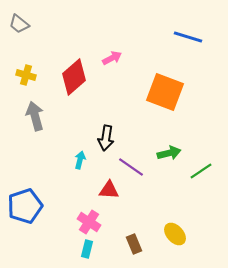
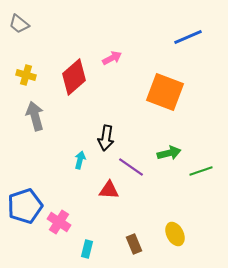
blue line: rotated 40 degrees counterclockwise
green line: rotated 15 degrees clockwise
pink cross: moved 30 px left
yellow ellipse: rotated 15 degrees clockwise
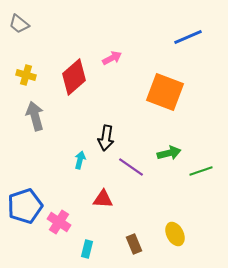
red triangle: moved 6 px left, 9 px down
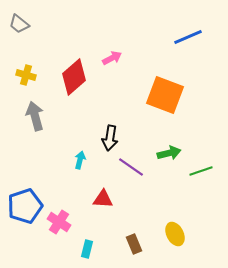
orange square: moved 3 px down
black arrow: moved 4 px right
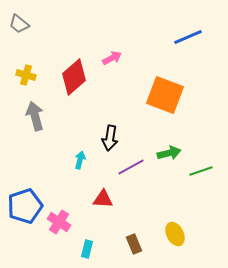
purple line: rotated 64 degrees counterclockwise
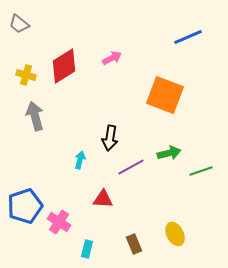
red diamond: moved 10 px left, 11 px up; rotated 9 degrees clockwise
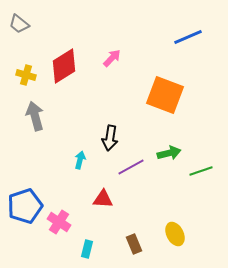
pink arrow: rotated 18 degrees counterclockwise
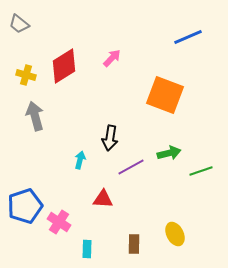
brown rectangle: rotated 24 degrees clockwise
cyan rectangle: rotated 12 degrees counterclockwise
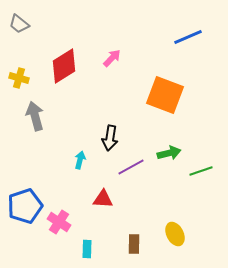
yellow cross: moved 7 px left, 3 px down
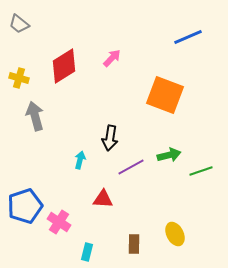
green arrow: moved 2 px down
cyan rectangle: moved 3 px down; rotated 12 degrees clockwise
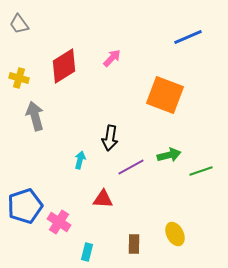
gray trapezoid: rotated 15 degrees clockwise
